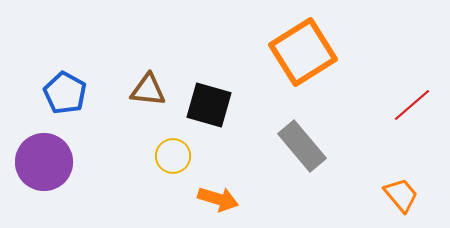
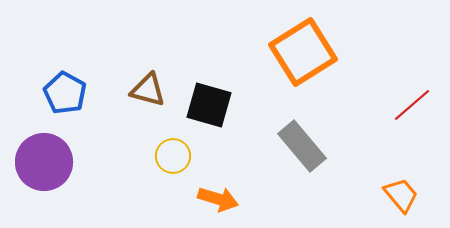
brown triangle: rotated 9 degrees clockwise
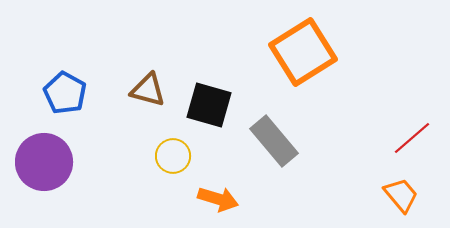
red line: moved 33 px down
gray rectangle: moved 28 px left, 5 px up
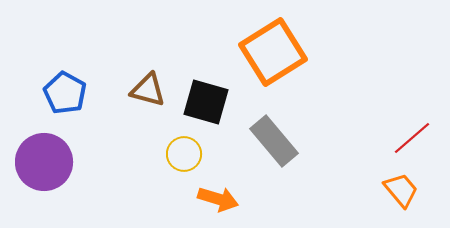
orange square: moved 30 px left
black square: moved 3 px left, 3 px up
yellow circle: moved 11 px right, 2 px up
orange trapezoid: moved 5 px up
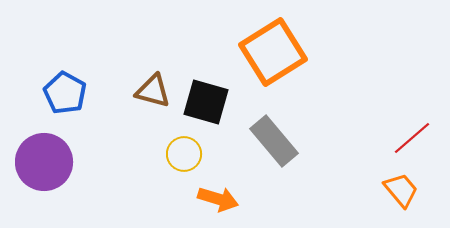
brown triangle: moved 5 px right, 1 px down
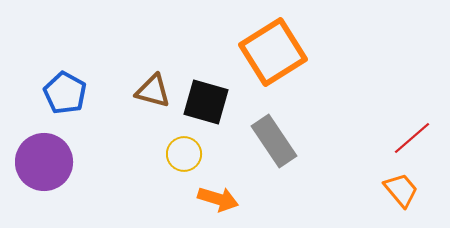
gray rectangle: rotated 6 degrees clockwise
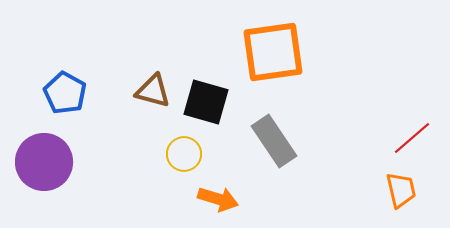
orange square: rotated 24 degrees clockwise
orange trapezoid: rotated 27 degrees clockwise
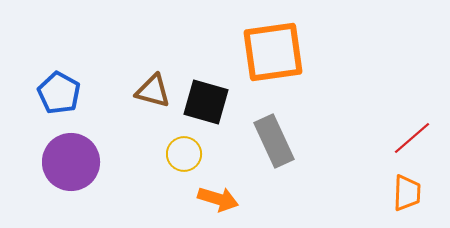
blue pentagon: moved 6 px left
gray rectangle: rotated 9 degrees clockwise
purple circle: moved 27 px right
orange trapezoid: moved 6 px right, 3 px down; rotated 15 degrees clockwise
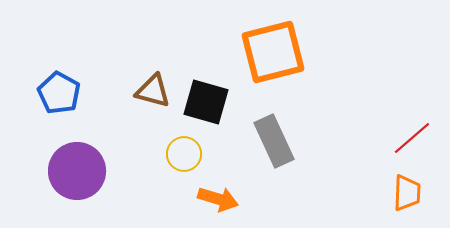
orange square: rotated 6 degrees counterclockwise
purple circle: moved 6 px right, 9 px down
